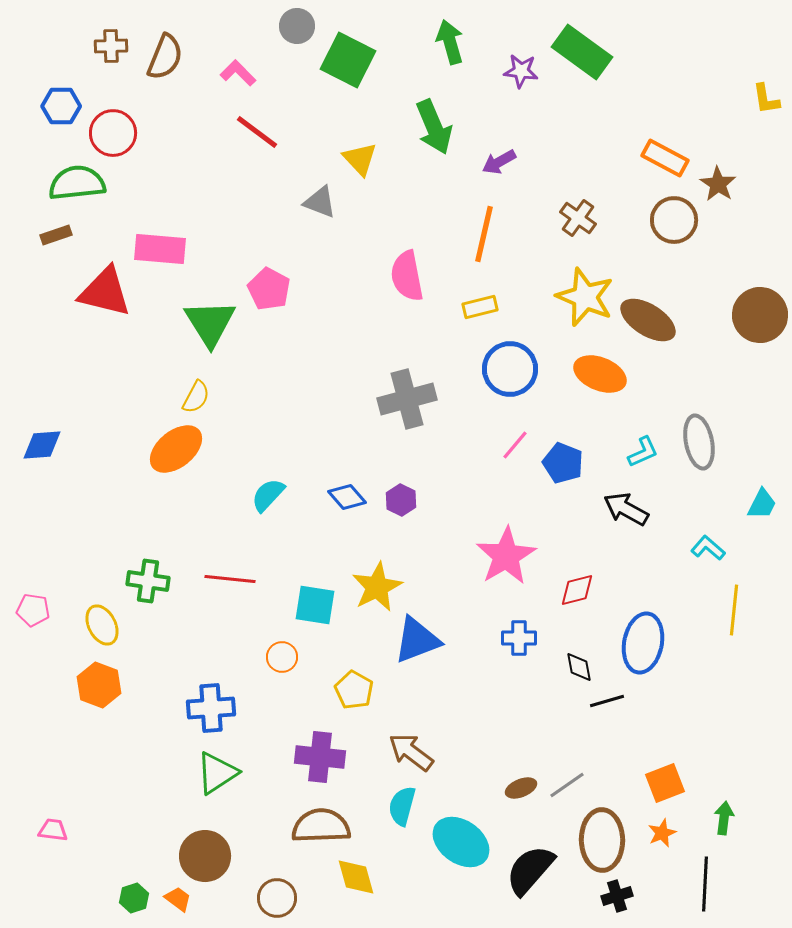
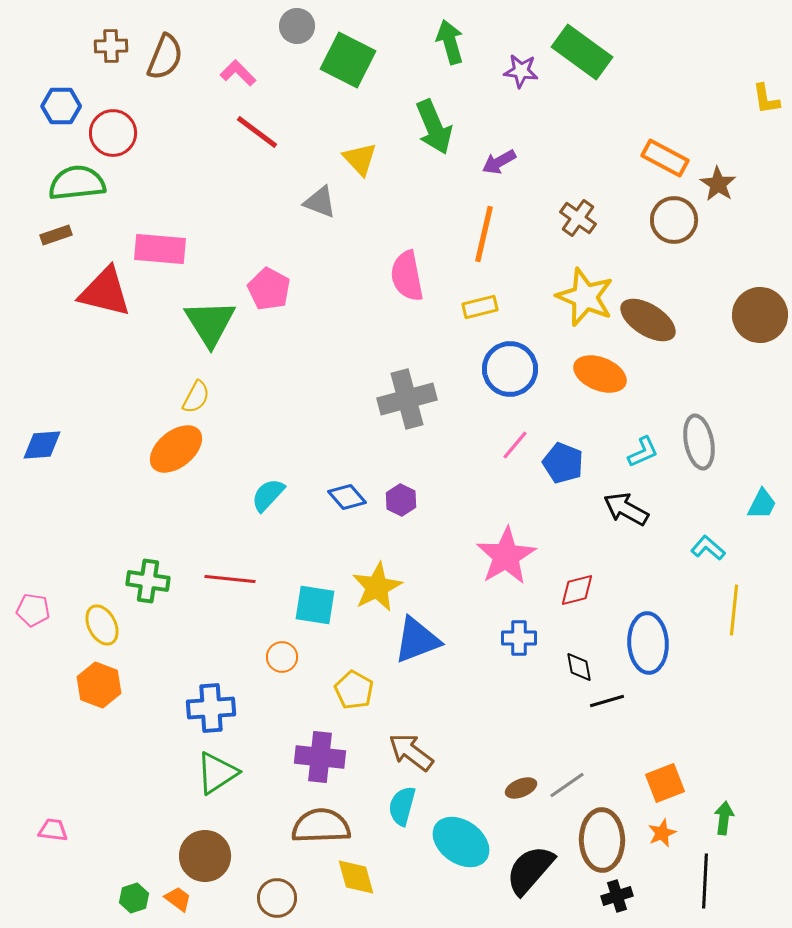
blue ellipse at (643, 643): moved 5 px right; rotated 14 degrees counterclockwise
black line at (705, 884): moved 3 px up
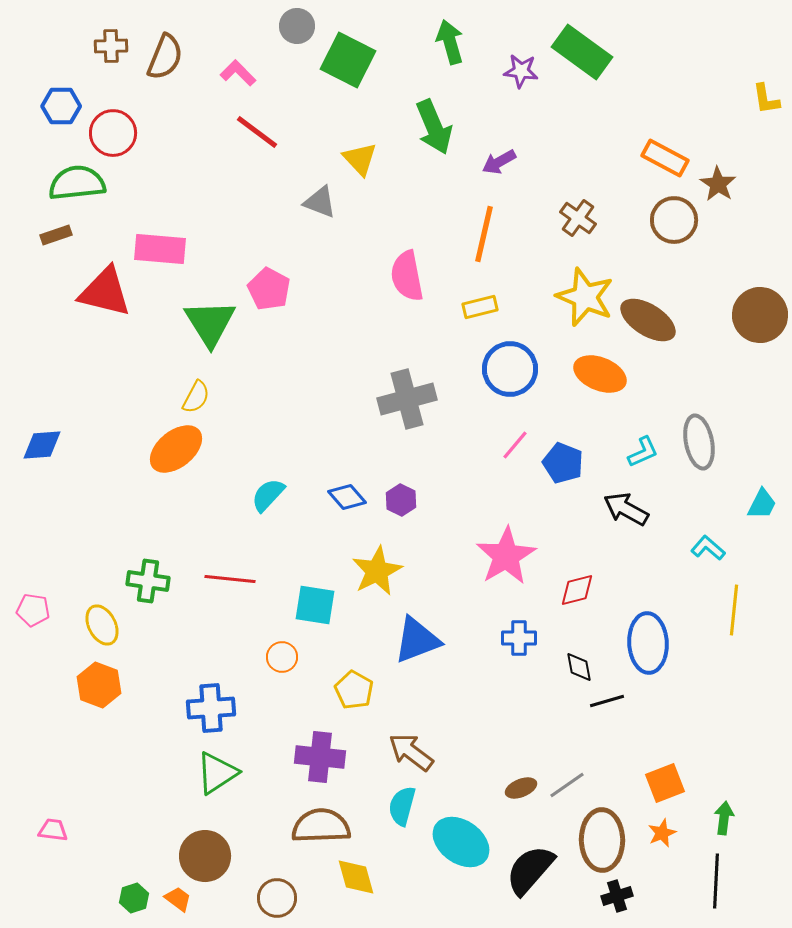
yellow star at (377, 587): moved 16 px up
black line at (705, 881): moved 11 px right
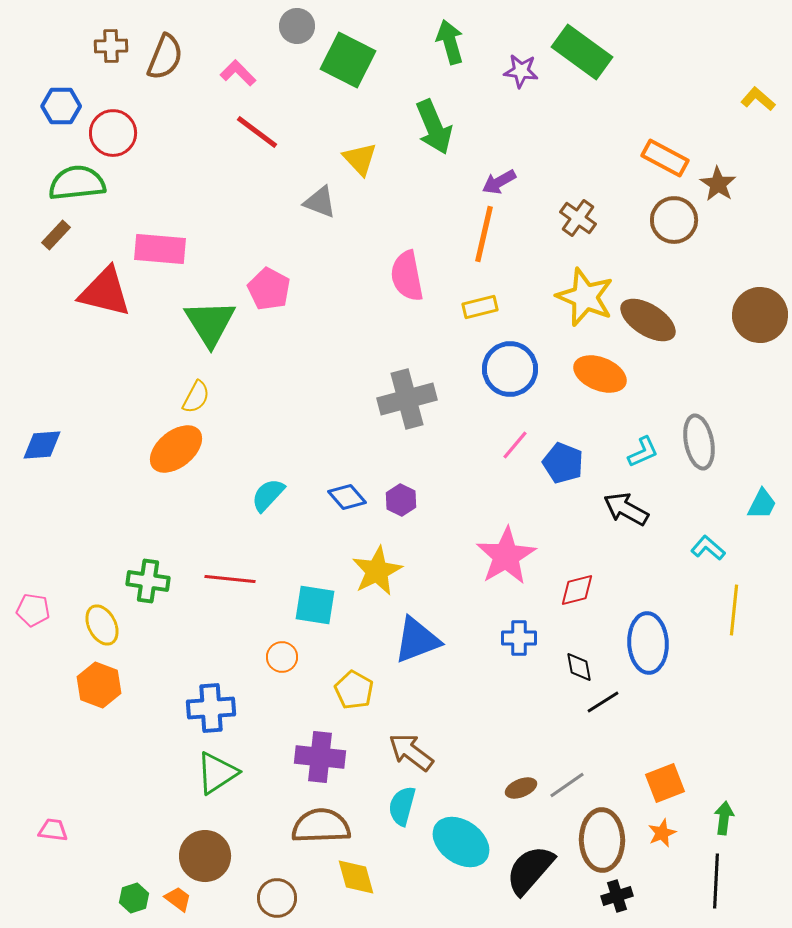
yellow L-shape at (766, 99): moved 8 px left; rotated 140 degrees clockwise
purple arrow at (499, 162): moved 20 px down
brown rectangle at (56, 235): rotated 28 degrees counterclockwise
black line at (607, 701): moved 4 px left, 1 px down; rotated 16 degrees counterclockwise
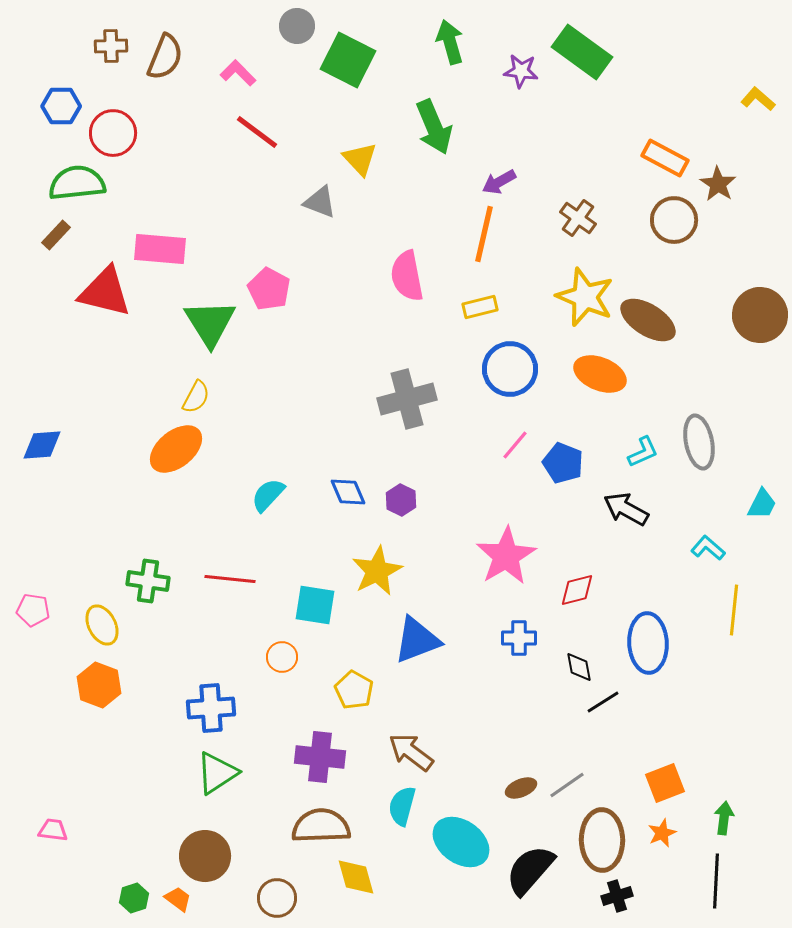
blue diamond at (347, 497): moved 1 px right, 5 px up; rotated 18 degrees clockwise
